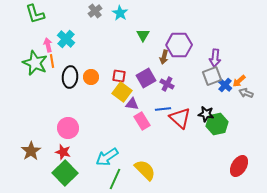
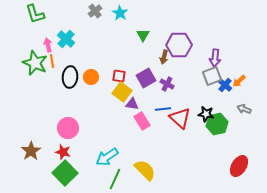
gray arrow: moved 2 px left, 16 px down
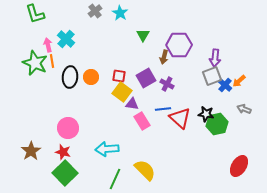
cyan arrow: moved 8 px up; rotated 30 degrees clockwise
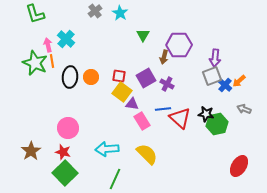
yellow semicircle: moved 2 px right, 16 px up
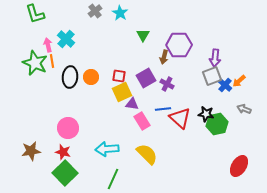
yellow square: rotated 30 degrees clockwise
brown star: rotated 24 degrees clockwise
green line: moved 2 px left
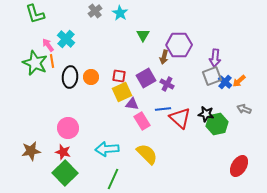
pink arrow: rotated 24 degrees counterclockwise
blue cross: moved 3 px up
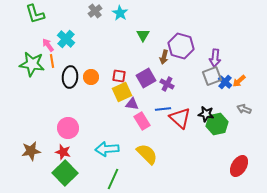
purple hexagon: moved 2 px right, 1 px down; rotated 15 degrees clockwise
green star: moved 3 px left, 1 px down; rotated 15 degrees counterclockwise
